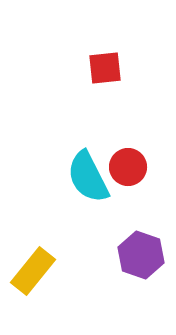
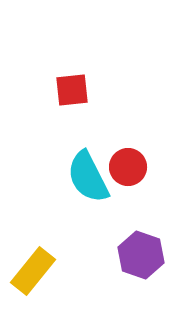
red square: moved 33 px left, 22 px down
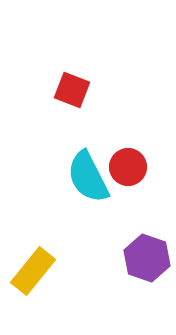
red square: rotated 27 degrees clockwise
purple hexagon: moved 6 px right, 3 px down
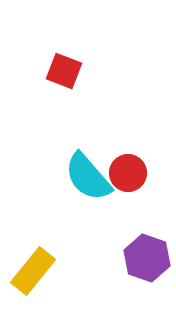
red square: moved 8 px left, 19 px up
red circle: moved 6 px down
cyan semicircle: rotated 14 degrees counterclockwise
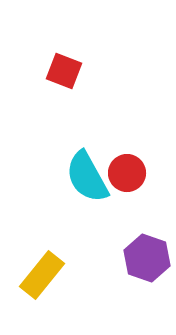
red circle: moved 1 px left
cyan semicircle: moved 1 px left; rotated 12 degrees clockwise
yellow rectangle: moved 9 px right, 4 px down
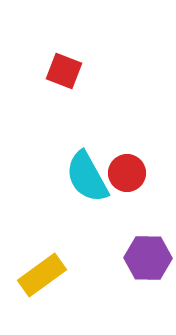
purple hexagon: moved 1 px right; rotated 18 degrees counterclockwise
yellow rectangle: rotated 15 degrees clockwise
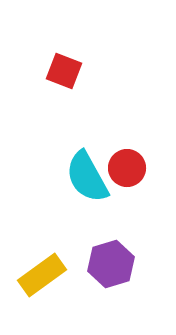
red circle: moved 5 px up
purple hexagon: moved 37 px left, 6 px down; rotated 18 degrees counterclockwise
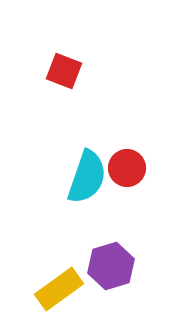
cyan semicircle: rotated 132 degrees counterclockwise
purple hexagon: moved 2 px down
yellow rectangle: moved 17 px right, 14 px down
